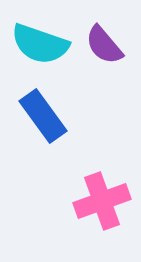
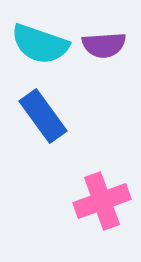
purple semicircle: rotated 54 degrees counterclockwise
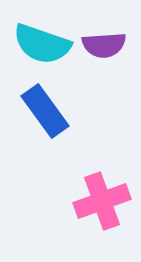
cyan semicircle: moved 2 px right
blue rectangle: moved 2 px right, 5 px up
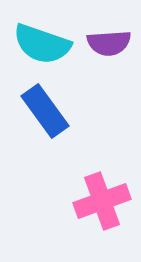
purple semicircle: moved 5 px right, 2 px up
